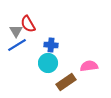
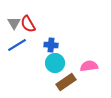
gray triangle: moved 2 px left, 8 px up
cyan circle: moved 7 px right
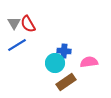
blue cross: moved 13 px right, 6 px down
pink semicircle: moved 4 px up
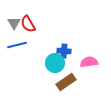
blue line: rotated 18 degrees clockwise
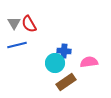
red semicircle: moved 1 px right
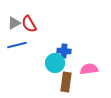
gray triangle: rotated 32 degrees clockwise
pink semicircle: moved 7 px down
brown rectangle: rotated 48 degrees counterclockwise
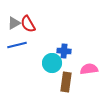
red semicircle: moved 1 px left
cyan circle: moved 3 px left
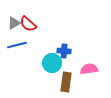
red semicircle: rotated 18 degrees counterclockwise
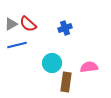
gray triangle: moved 3 px left, 1 px down
blue cross: moved 1 px right, 23 px up; rotated 24 degrees counterclockwise
pink semicircle: moved 2 px up
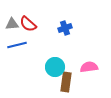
gray triangle: moved 1 px right; rotated 24 degrees clockwise
cyan circle: moved 3 px right, 4 px down
